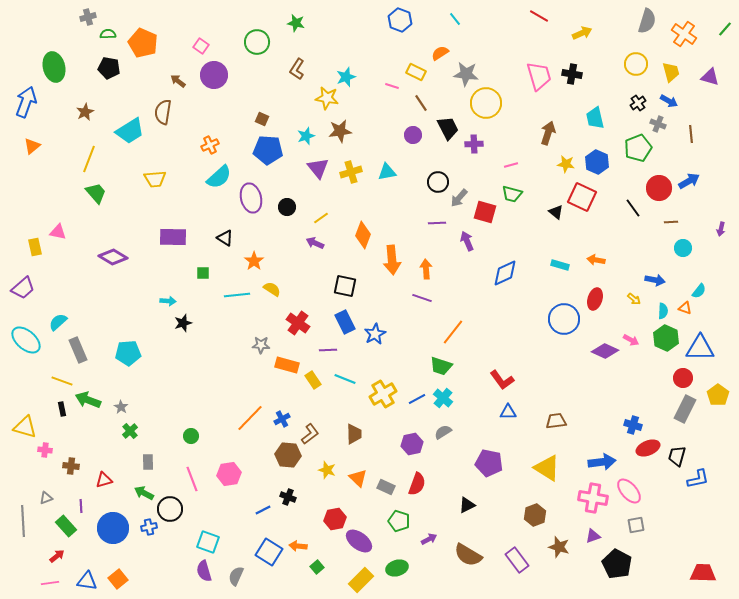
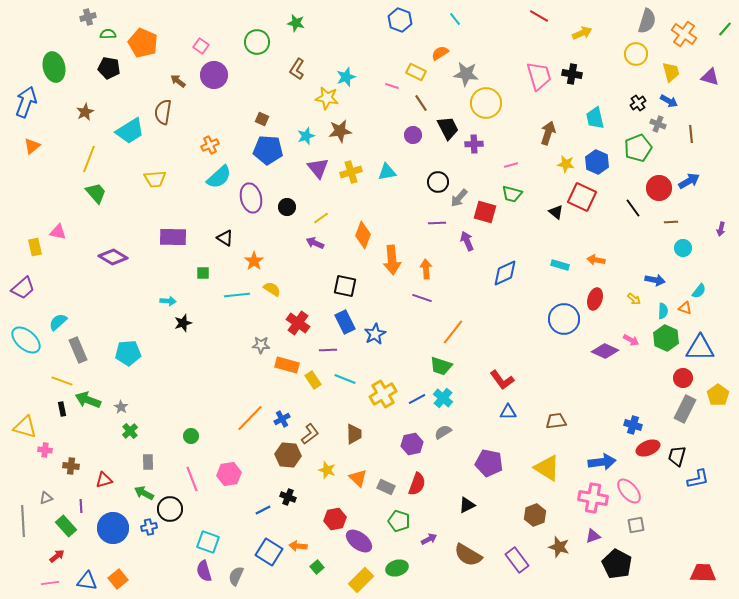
yellow circle at (636, 64): moved 10 px up
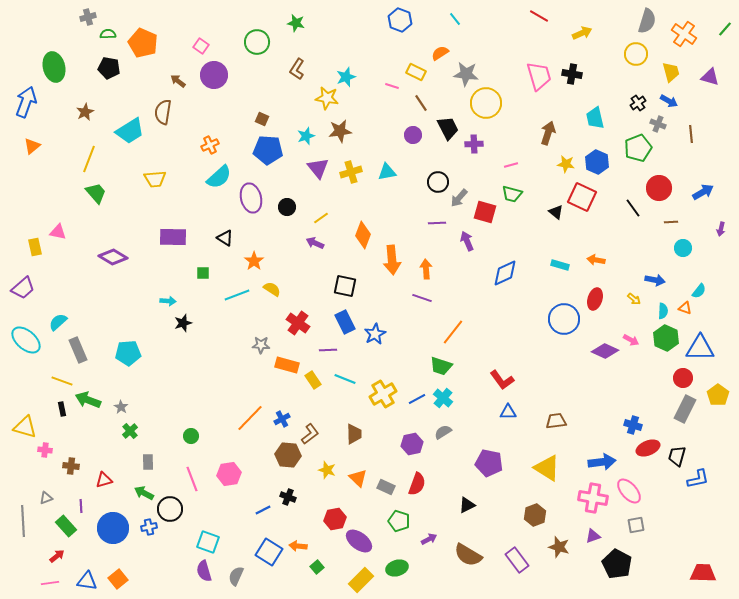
blue arrow at (689, 181): moved 14 px right, 11 px down
cyan line at (237, 295): rotated 15 degrees counterclockwise
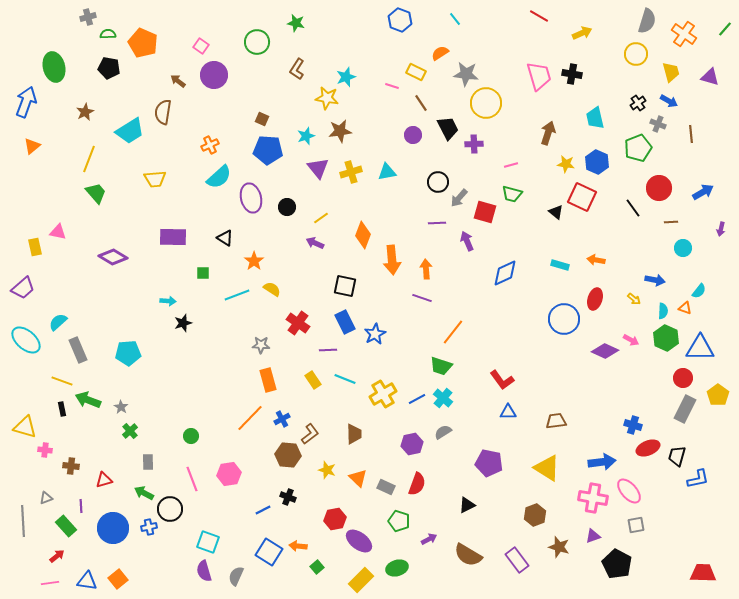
orange rectangle at (287, 365): moved 19 px left, 15 px down; rotated 60 degrees clockwise
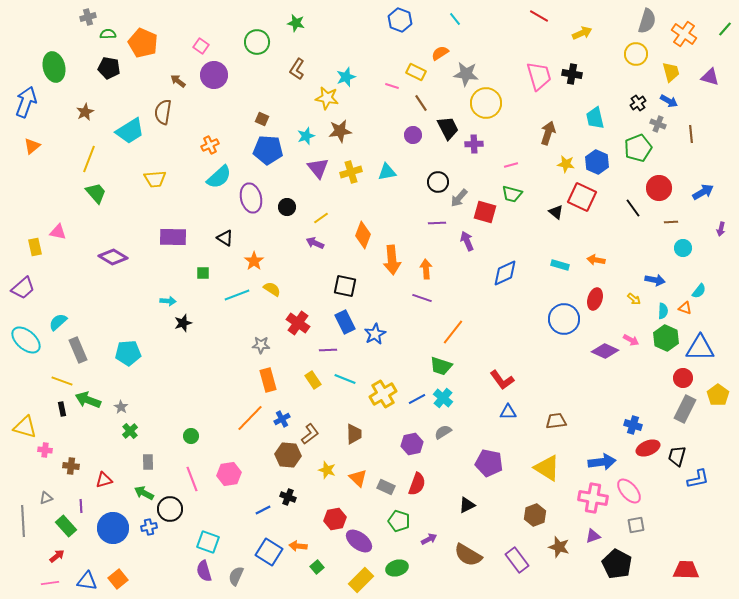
red trapezoid at (703, 573): moved 17 px left, 3 px up
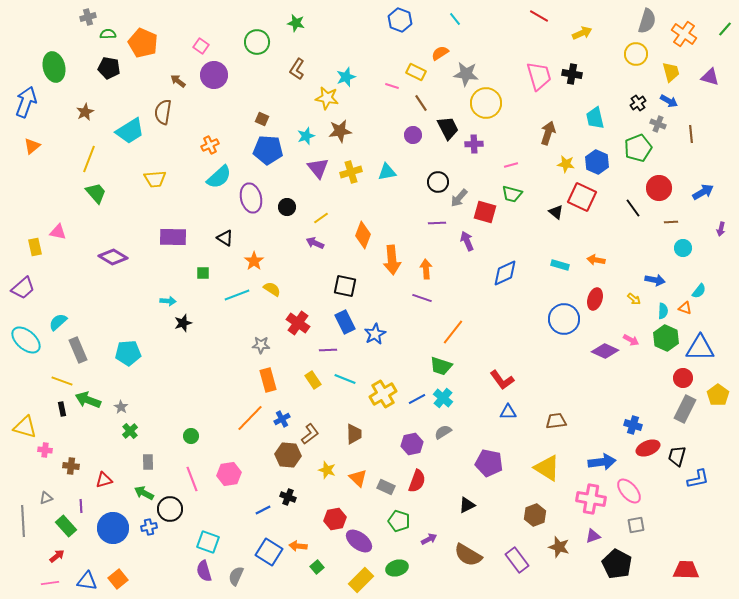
red semicircle at (417, 484): moved 3 px up
pink cross at (593, 498): moved 2 px left, 1 px down
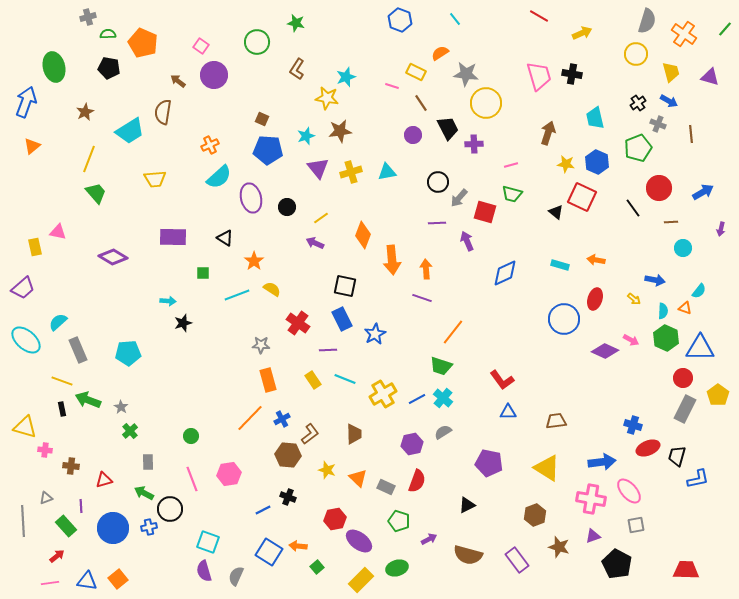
blue rectangle at (345, 322): moved 3 px left, 3 px up
brown semicircle at (468, 555): rotated 16 degrees counterclockwise
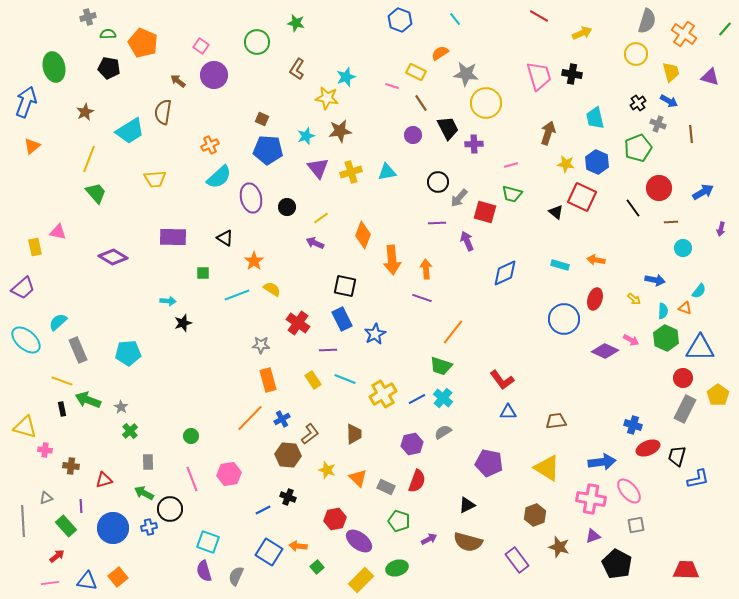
brown semicircle at (468, 555): moved 13 px up
orange square at (118, 579): moved 2 px up
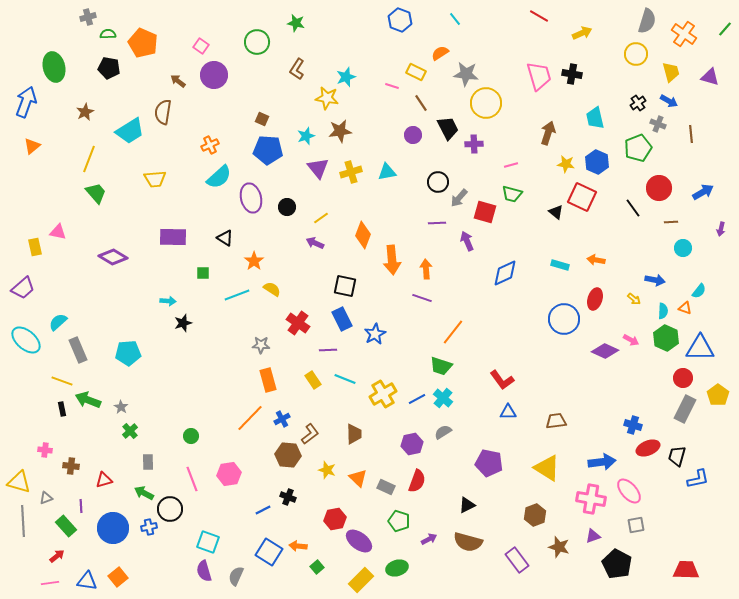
yellow triangle at (25, 427): moved 6 px left, 55 px down
